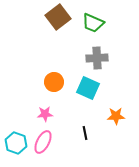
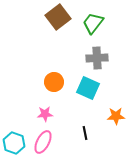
green trapezoid: rotated 105 degrees clockwise
cyan hexagon: moved 2 px left
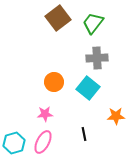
brown square: moved 1 px down
cyan square: rotated 15 degrees clockwise
black line: moved 1 px left, 1 px down
cyan hexagon: rotated 25 degrees clockwise
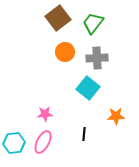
orange circle: moved 11 px right, 30 px up
black line: rotated 16 degrees clockwise
cyan hexagon: rotated 10 degrees clockwise
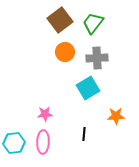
brown square: moved 2 px right, 2 px down
cyan square: rotated 20 degrees clockwise
pink ellipse: rotated 25 degrees counterclockwise
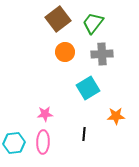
brown square: moved 2 px left, 1 px up
gray cross: moved 5 px right, 4 px up
